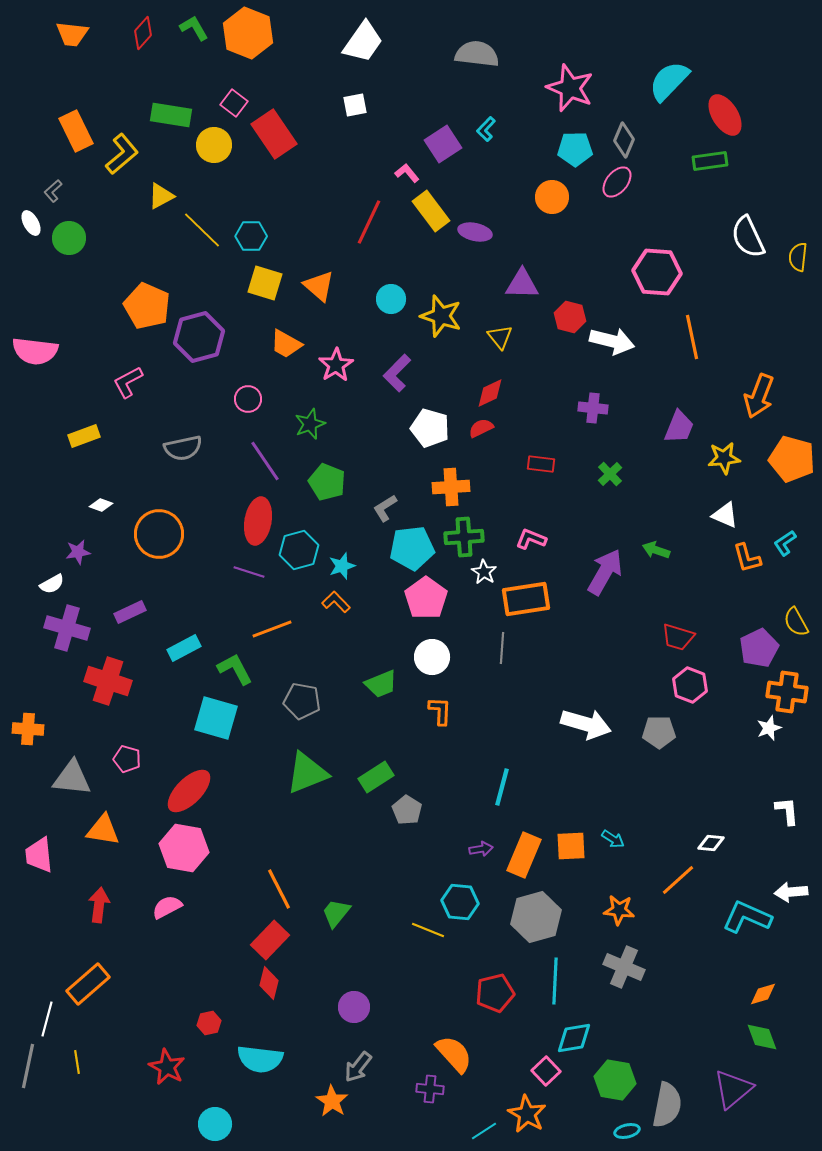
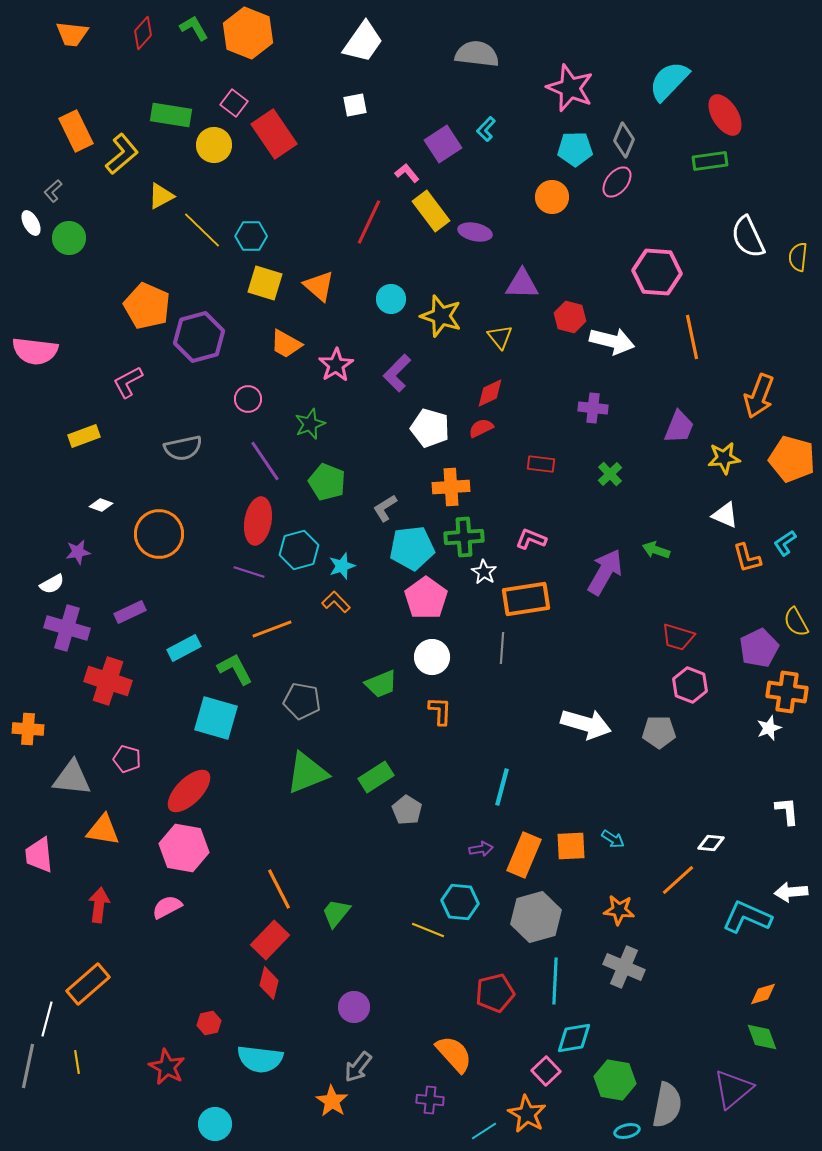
purple cross at (430, 1089): moved 11 px down
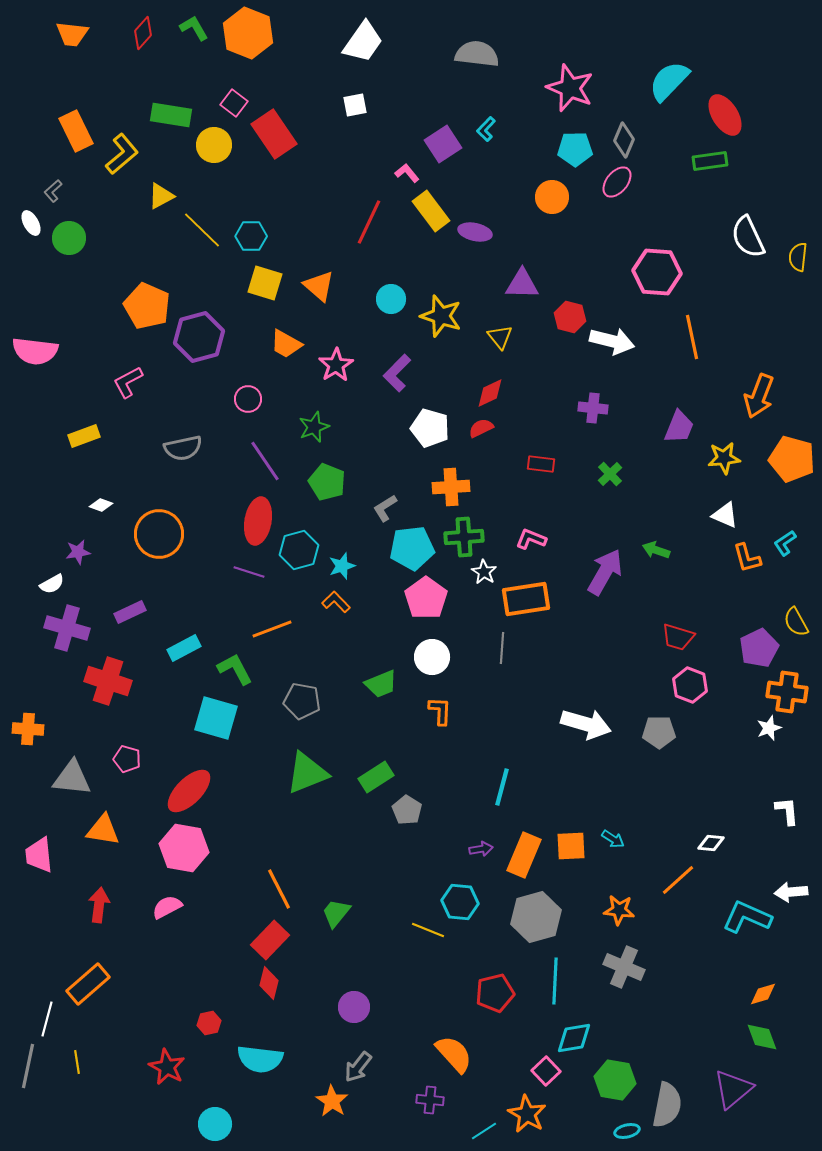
green star at (310, 424): moved 4 px right, 3 px down
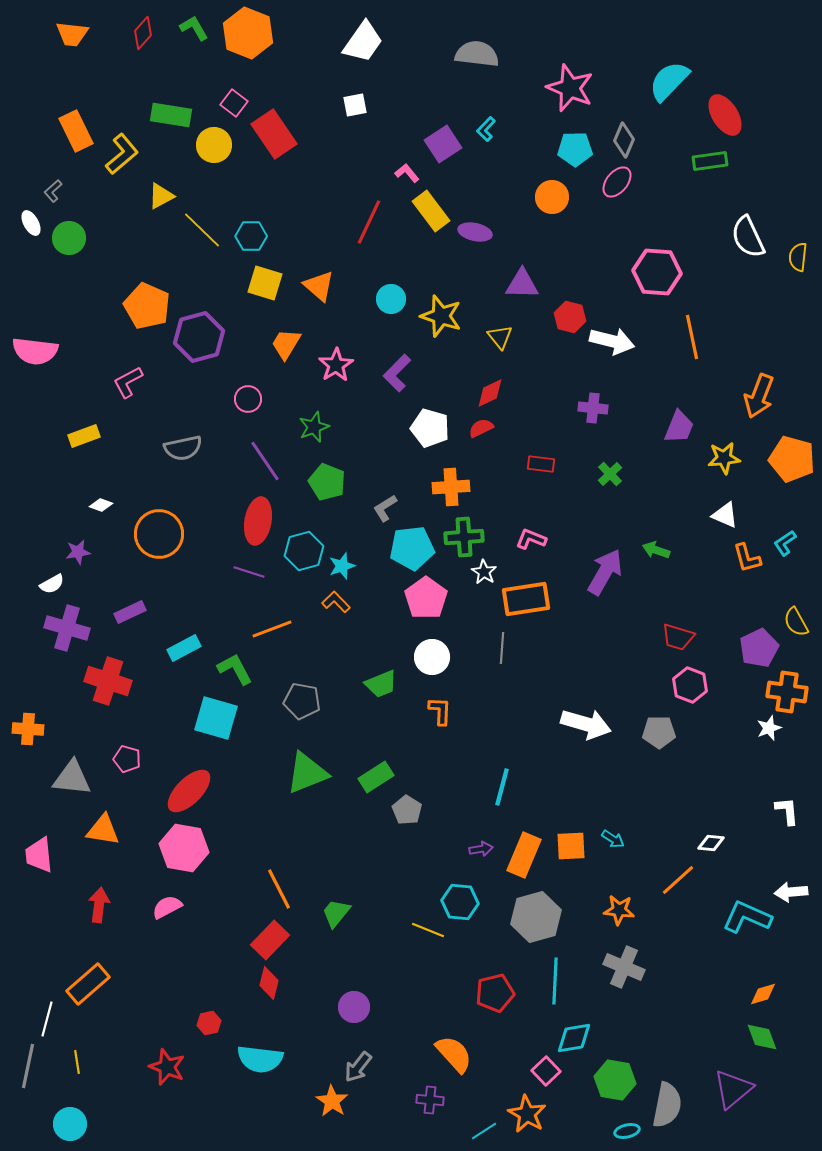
orange trapezoid at (286, 344): rotated 92 degrees clockwise
cyan hexagon at (299, 550): moved 5 px right, 1 px down
red star at (167, 1067): rotated 6 degrees counterclockwise
cyan circle at (215, 1124): moved 145 px left
